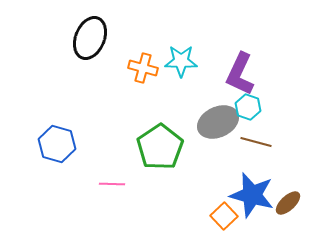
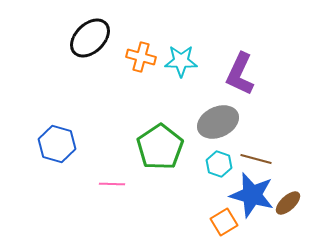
black ellipse: rotated 24 degrees clockwise
orange cross: moved 2 px left, 11 px up
cyan hexagon: moved 29 px left, 57 px down
brown line: moved 17 px down
orange square: moved 6 px down; rotated 12 degrees clockwise
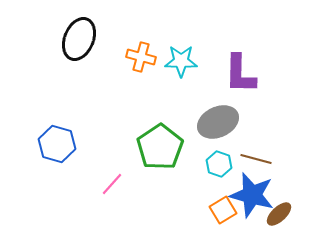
black ellipse: moved 11 px left, 1 px down; rotated 24 degrees counterclockwise
purple L-shape: rotated 24 degrees counterclockwise
pink line: rotated 50 degrees counterclockwise
brown ellipse: moved 9 px left, 11 px down
orange square: moved 1 px left, 12 px up
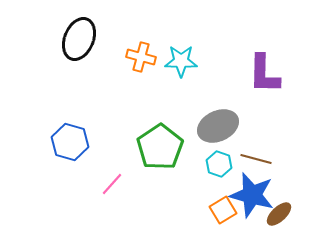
purple L-shape: moved 24 px right
gray ellipse: moved 4 px down
blue hexagon: moved 13 px right, 2 px up
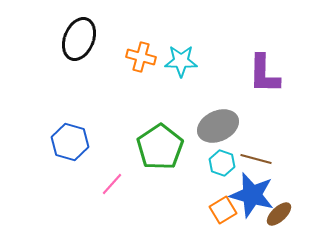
cyan hexagon: moved 3 px right, 1 px up
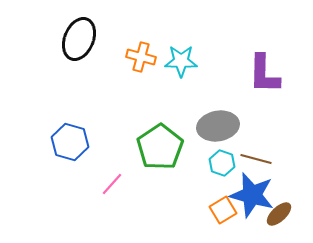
gray ellipse: rotated 15 degrees clockwise
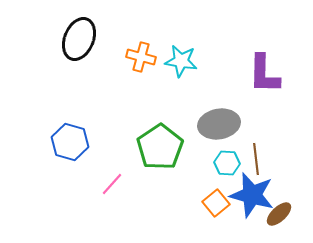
cyan star: rotated 8 degrees clockwise
gray ellipse: moved 1 px right, 2 px up
brown line: rotated 68 degrees clockwise
cyan hexagon: moved 5 px right; rotated 15 degrees counterclockwise
orange square: moved 7 px left, 7 px up; rotated 8 degrees counterclockwise
